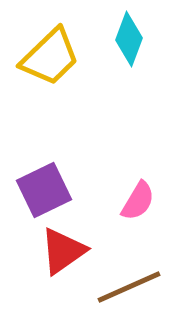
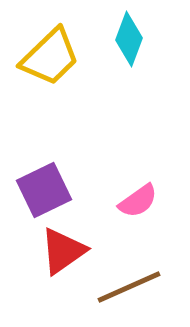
pink semicircle: rotated 24 degrees clockwise
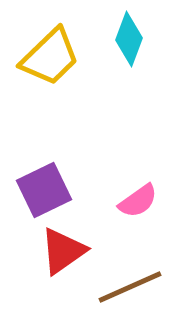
brown line: moved 1 px right
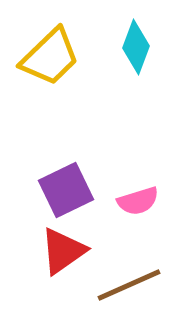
cyan diamond: moved 7 px right, 8 px down
purple square: moved 22 px right
pink semicircle: rotated 18 degrees clockwise
brown line: moved 1 px left, 2 px up
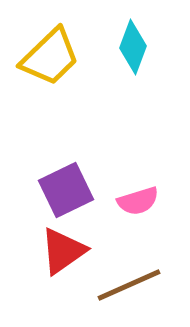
cyan diamond: moved 3 px left
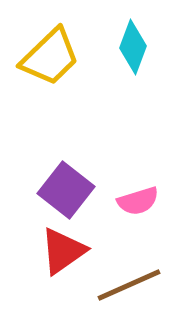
purple square: rotated 26 degrees counterclockwise
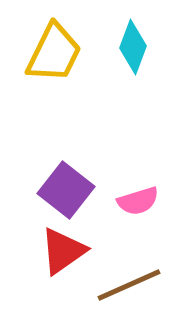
yellow trapezoid: moved 4 px right, 4 px up; rotated 20 degrees counterclockwise
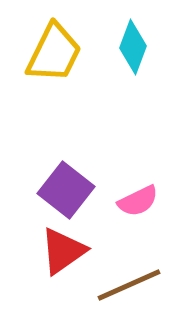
pink semicircle: rotated 9 degrees counterclockwise
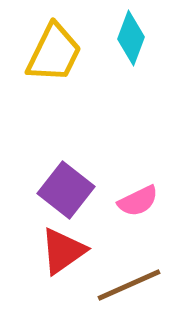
cyan diamond: moved 2 px left, 9 px up
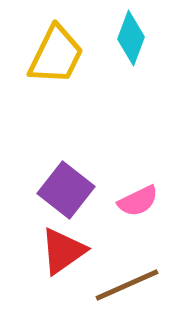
yellow trapezoid: moved 2 px right, 2 px down
brown line: moved 2 px left
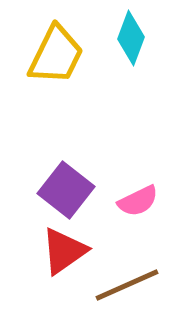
red triangle: moved 1 px right
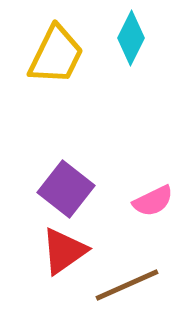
cyan diamond: rotated 6 degrees clockwise
purple square: moved 1 px up
pink semicircle: moved 15 px right
